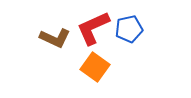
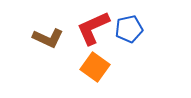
brown L-shape: moved 7 px left
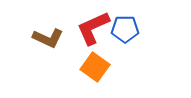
blue pentagon: moved 4 px left; rotated 12 degrees clockwise
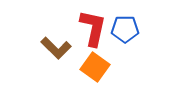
red L-shape: rotated 126 degrees clockwise
brown L-shape: moved 8 px right, 10 px down; rotated 20 degrees clockwise
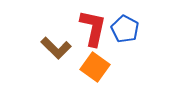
blue pentagon: rotated 28 degrees clockwise
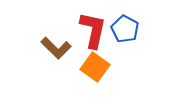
red L-shape: moved 2 px down
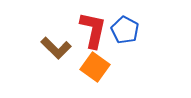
blue pentagon: moved 1 px down
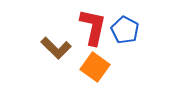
red L-shape: moved 3 px up
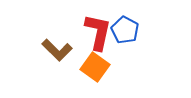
red L-shape: moved 5 px right, 5 px down
brown L-shape: moved 1 px right, 2 px down
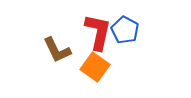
brown L-shape: rotated 20 degrees clockwise
